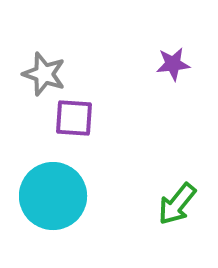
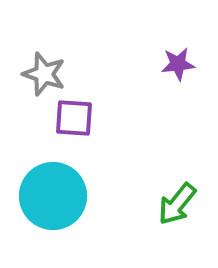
purple star: moved 5 px right
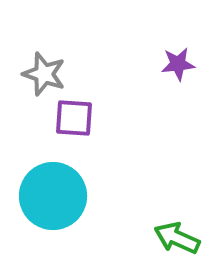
green arrow: moved 34 px down; rotated 75 degrees clockwise
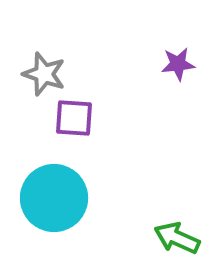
cyan circle: moved 1 px right, 2 px down
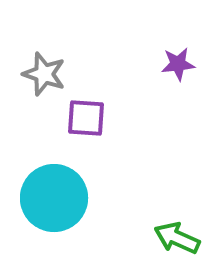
purple square: moved 12 px right
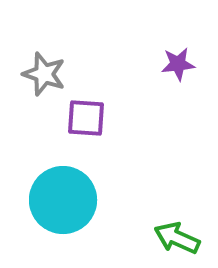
cyan circle: moved 9 px right, 2 px down
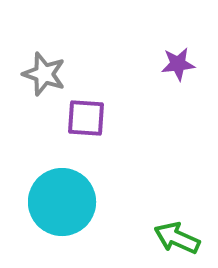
cyan circle: moved 1 px left, 2 px down
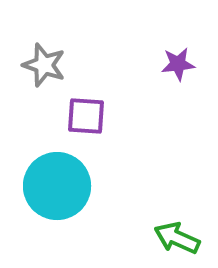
gray star: moved 9 px up
purple square: moved 2 px up
cyan circle: moved 5 px left, 16 px up
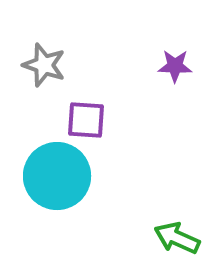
purple star: moved 3 px left, 2 px down; rotated 8 degrees clockwise
purple square: moved 4 px down
cyan circle: moved 10 px up
